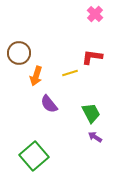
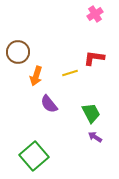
pink cross: rotated 14 degrees clockwise
brown circle: moved 1 px left, 1 px up
red L-shape: moved 2 px right, 1 px down
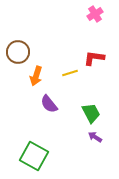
green square: rotated 20 degrees counterclockwise
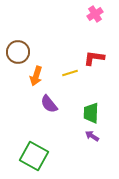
green trapezoid: rotated 150 degrees counterclockwise
purple arrow: moved 3 px left, 1 px up
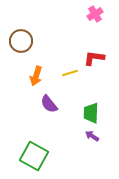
brown circle: moved 3 px right, 11 px up
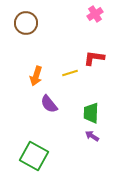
brown circle: moved 5 px right, 18 px up
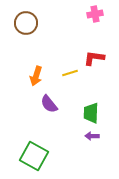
pink cross: rotated 21 degrees clockwise
purple arrow: rotated 32 degrees counterclockwise
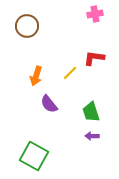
brown circle: moved 1 px right, 3 px down
yellow line: rotated 28 degrees counterclockwise
green trapezoid: moved 1 px up; rotated 20 degrees counterclockwise
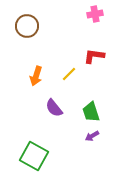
red L-shape: moved 2 px up
yellow line: moved 1 px left, 1 px down
purple semicircle: moved 5 px right, 4 px down
purple arrow: rotated 32 degrees counterclockwise
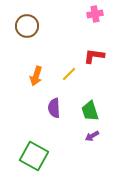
purple semicircle: rotated 36 degrees clockwise
green trapezoid: moved 1 px left, 1 px up
